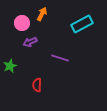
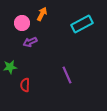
purple line: moved 7 px right, 17 px down; rotated 48 degrees clockwise
green star: moved 1 px down; rotated 16 degrees clockwise
red semicircle: moved 12 px left
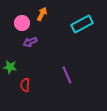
green star: rotated 16 degrees clockwise
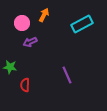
orange arrow: moved 2 px right, 1 px down
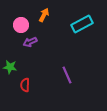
pink circle: moved 1 px left, 2 px down
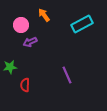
orange arrow: rotated 64 degrees counterclockwise
green star: rotated 16 degrees counterclockwise
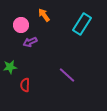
cyan rectangle: rotated 30 degrees counterclockwise
purple line: rotated 24 degrees counterclockwise
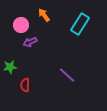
cyan rectangle: moved 2 px left
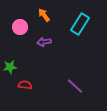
pink circle: moved 1 px left, 2 px down
purple arrow: moved 14 px right; rotated 16 degrees clockwise
purple line: moved 8 px right, 11 px down
red semicircle: rotated 96 degrees clockwise
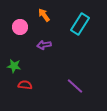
purple arrow: moved 3 px down
green star: moved 4 px right, 1 px up; rotated 16 degrees clockwise
